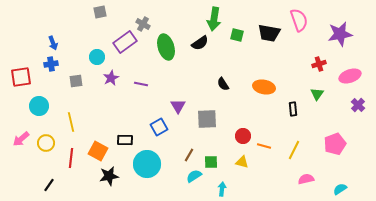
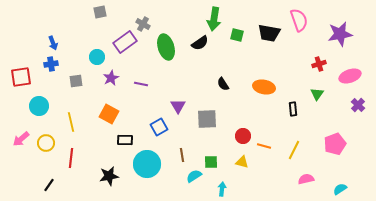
orange square at (98, 151): moved 11 px right, 37 px up
brown line at (189, 155): moved 7 px left; rotated 40 degrees counterclockwise
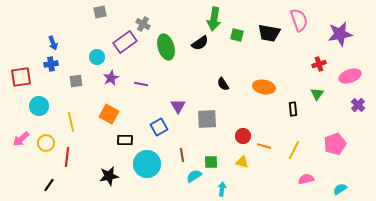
red line at (71, 158): moved 4 px left, 1 px up
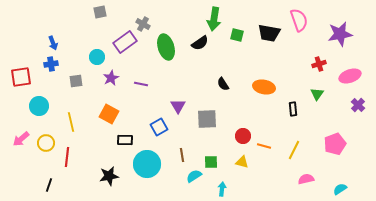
black line at (49, 185): rotated 16 degrees counterclockwise
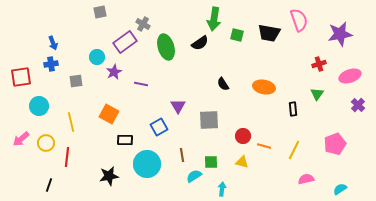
purple star at (111, 78): moved 3 px right, 6 px up
gray square at (207, 119): moved 2 px right, 1 px down
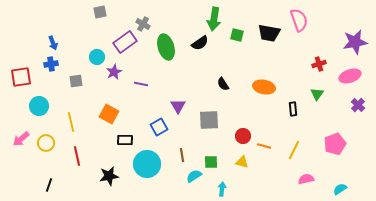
purple star at (340, 34): moved 15 px right, 8 px down
red line at (67, 157): moved 10 px right, 1 px up; rotated 18 degrees counterclockwise
